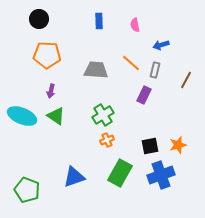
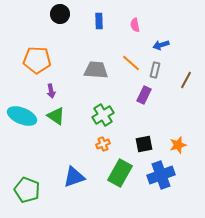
black circle: moved 21 px right, 5 px up
orange pentagon: moved 10 px left, 5 px down
purple arrow: rotated 24 degrees counterclockwise
orange cross: moved 4 px left, 4 px down
black square: moved 6 px left, 2 px up
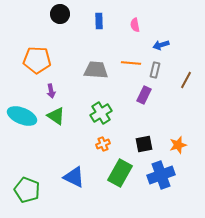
orange line: rotated 36 degrees counterclockwise
green cross: moved 2 px left, 2 px up
blue triangle: rotated 45 degrees clockwise
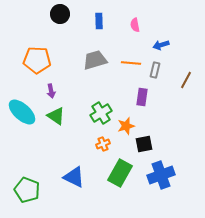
gray trapezoid: moved 1 px left, 10 px up; rotated 20 degrees counterclockwise
purple rectangle: moved 2 px left, 2 px down; rotated 18 degrees counterclockwise
cyan ellipse: moved 4 px up; rotated 20 degrees clockwise
orange star: moved 52 px left, 19 px up
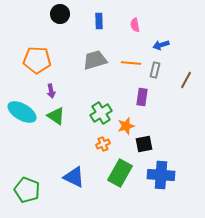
cyan ellipse: rotated 12 degrees counterclockwise
blue cross: rotated 24 degrees clockwise
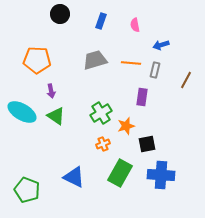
blue rectangle: moved 2 px right; rotated 21 degrees clockwise
black square: moved 3 px right
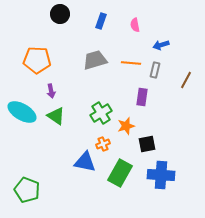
blue triangle: moved 11 px right, 15 px up; rotated 15 degrees counterclockwise
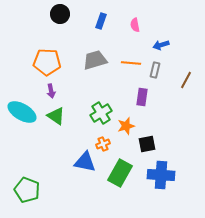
orange pentagon: moved 10 px right, 2 px down
